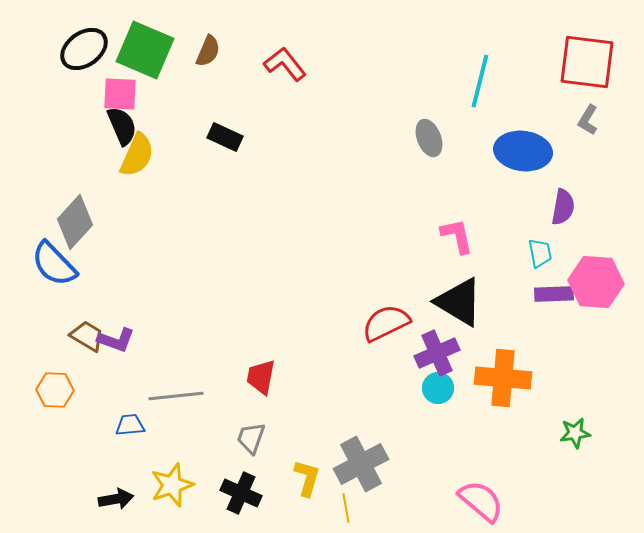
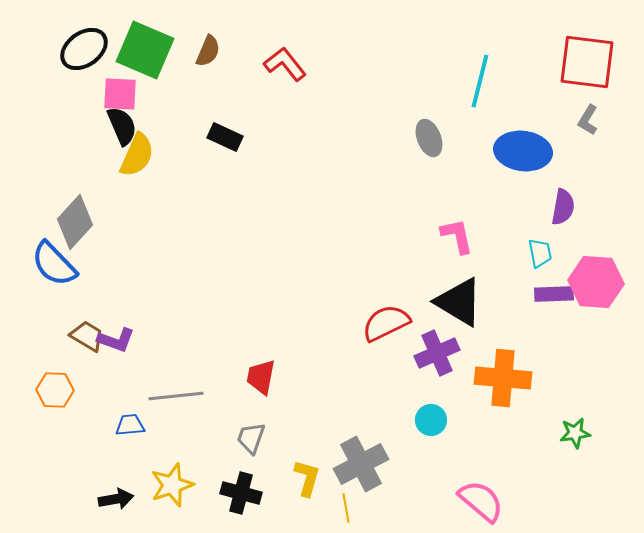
cyan circle: moved 7 px left, 32 px down
black cross: rotated 9 degrees counterclockwise
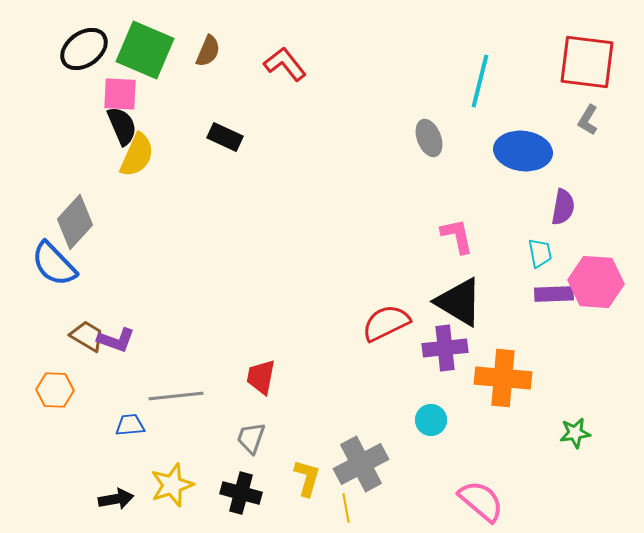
purple cross: moved 8 px right, 5 px up; rotated 18 degrees clockwise
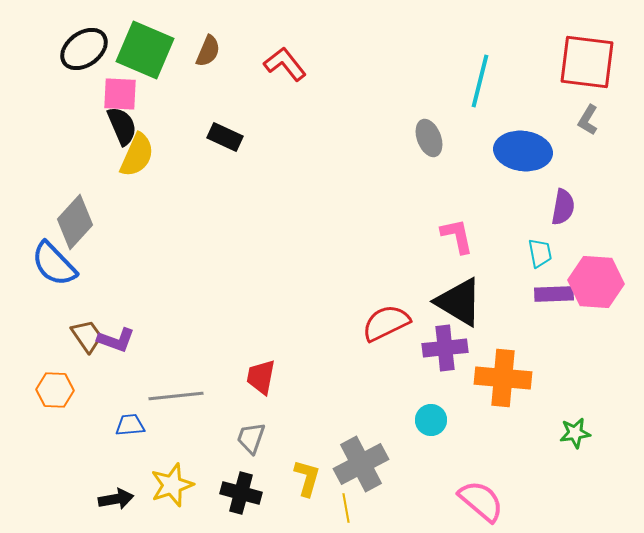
brown trapezoid: rotated 24 degrees clockwise
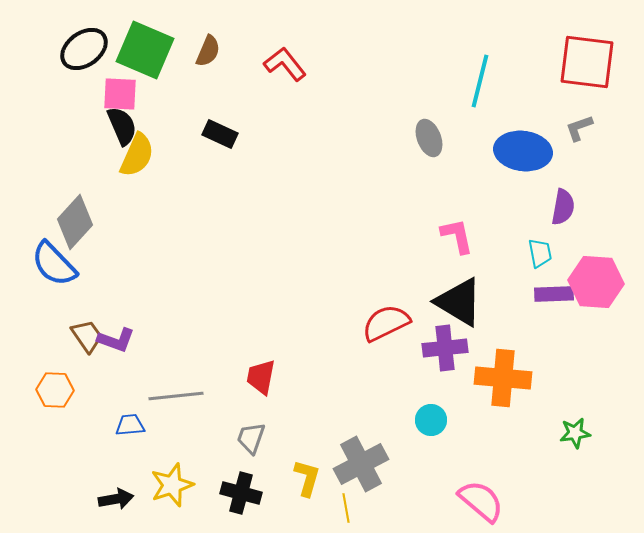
gray L-shape: moved 9 px left, 8 px down; rotated 40 degrees clockwise
black rectangle: moved 5 px left, 3 px up
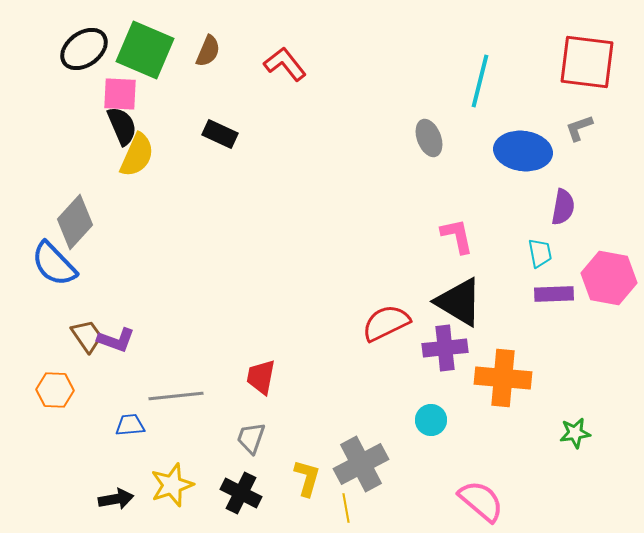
pink hexagon: moved 13 px right, 4 px up; rotated 6 degrees clockwise
black cross: rotated 12 degrees clockwise
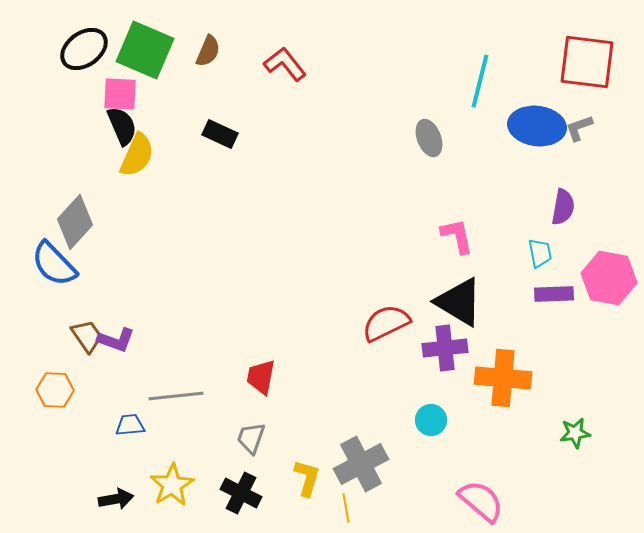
blue ellipse: moved 14 px right, 25 px up
yellow star: rotated 12 degrees counterclockwise
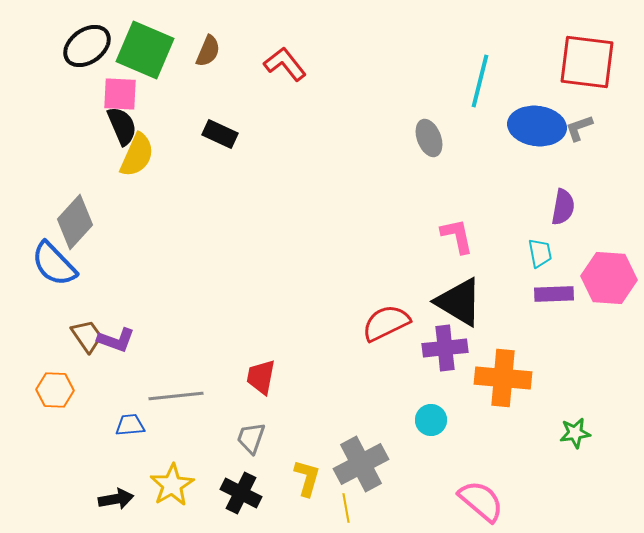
black ellipse: moved 3 px right, 3 px up
pink hexagon: rotated 6 degrees counterclockwise
